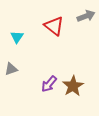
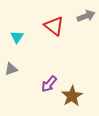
brown star: moved 1 px left, 10 px down
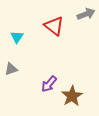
gray arrow: moved 2 px up
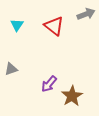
cyan triangle: moved 12 px up
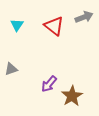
gray arrow: moved 2 px left, 3 px down
